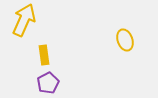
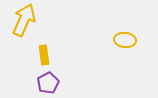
yellow ellipse: rotated 65 degrees counterclockwise
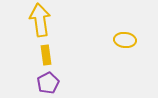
yellow arrow: moved 16 px right; rotated 32 degrees counterclockwise
yellow rectangle: moved 2 px right
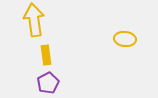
yellow arrow: moved 6 px left
yellow ellipse: moved 1 px up
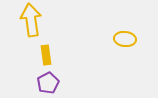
yellow arrow: moved 3 px left
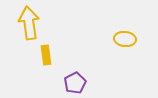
yellow arrow: moved 2 px left, 3 px down
purple pentagon: moved 27 px right
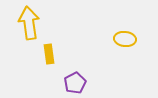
yellow rectangle: moved 3 px right, 1 px up
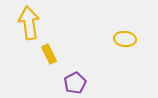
yellow rectangle: rotated 18 degrees counterclockwise
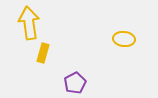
yellow ellipse: moved 1 px left
yellow rectangle: moved 6 px left, 1 px up; rotated 42 degrees clockwise
